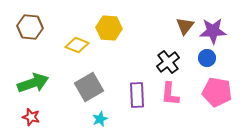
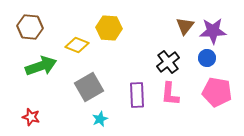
green arrow: moved 8 px right, 17 px up
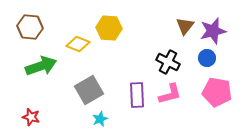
purple star: rotated 12 degrees counterclockwise
yellow diamond: moved 1 px right, 1 px up
black cross: rotated 25 degrees counterclockwise
gray square: moved 3 px down
pink L-shape: rotated 110 degrees counterclockwise
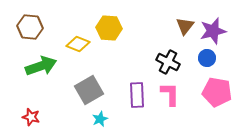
pink L-shape: rotated 75 degrees counterclockwise
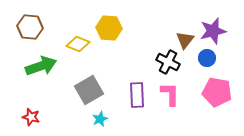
brown triangle: moved 14 px down
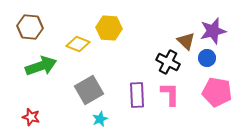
brown triangle: moved 1 px right, 1 px down; rotated 24 degrees counterclockwise
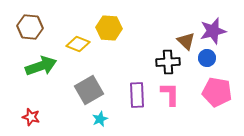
black cross: rotated 30 degrees counterclockwise
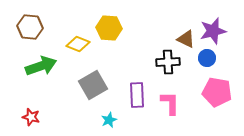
brown triangle: moved 2 px up; rotated 18 degrees counterclockwise
gray square: moved 4 px right, 5 px up
pink L-shape: moved 9 px down
cyan star: moved 9 px right, 1 px down
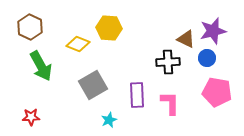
brown hexagon: rotated 20 degrees clockwise
green arrow: rotated 80 degrees clockwise
red star: rotated 18 degrees counterclockwise
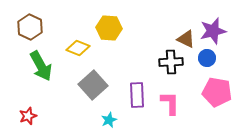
yellow diamond: moved 4 px down
black cross: moved 3 px right
gray square: rotated 12 degrees counterclockwise
red star: moved 3 px left, 1 px up; rotated 18 degrees counterclockwise
